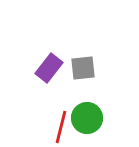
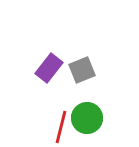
gray square: moved 1 px left, 2 px down; rotated 16 degrees counterclockwise
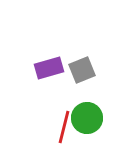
purple rectangle: rotated 36 degrees clockwise
red line: moved 3 px right
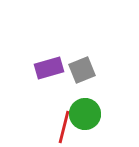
green circle: moved 2 px left, 4 px up
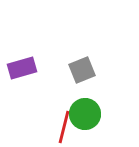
purple rectangle: moved 27 px left
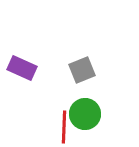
purple rectangle: rotated 40 degrees clockwise
red line: rotated 12 degrees counterclockwise
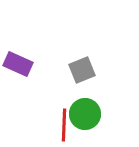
purple rectangle: moved 4 px left, 4 px up
red line: moved 2 px up
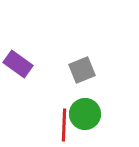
purple rectangle: rotated 12 degrees clockwise
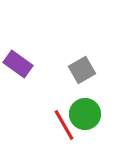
gray square: rotated 8 degrees counterclockwise
red line: rotated 32 degrees counterclockwise
